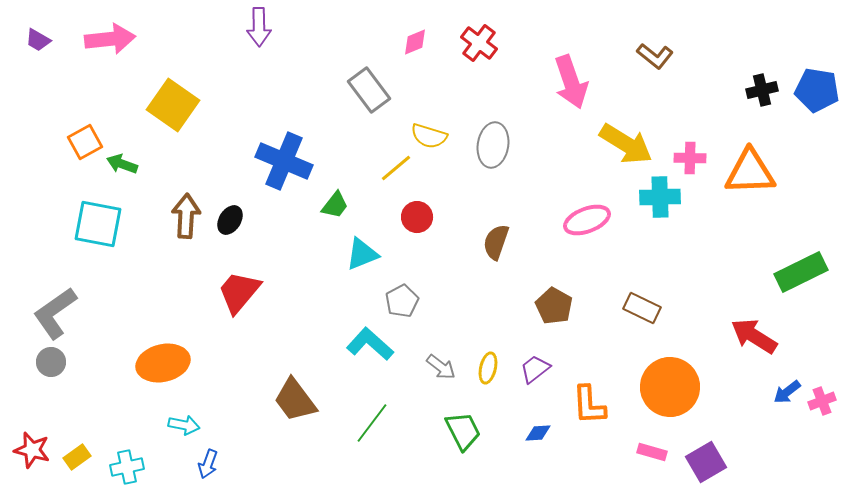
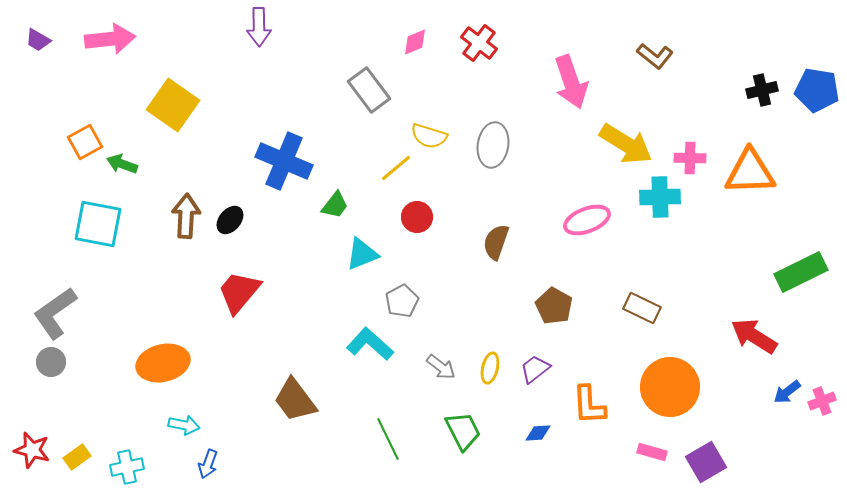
black ellipse at (230, 220): rotated 8 degrees clockwise
yellow ellipse at (488, 368): moved 2 px right
green line at (372, 423): moved 16 px right, 16 px down; rotated 63 degrees counterclockwise
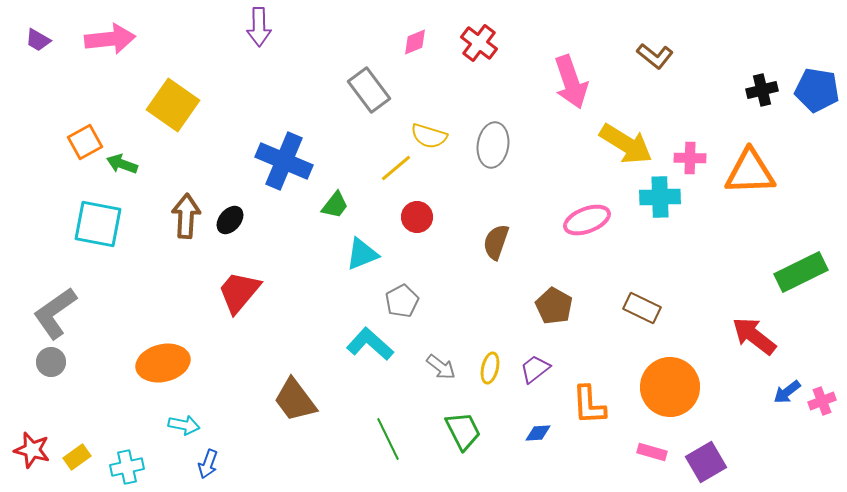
red arrow at (754, 336): rotated 6 degrees clockwise
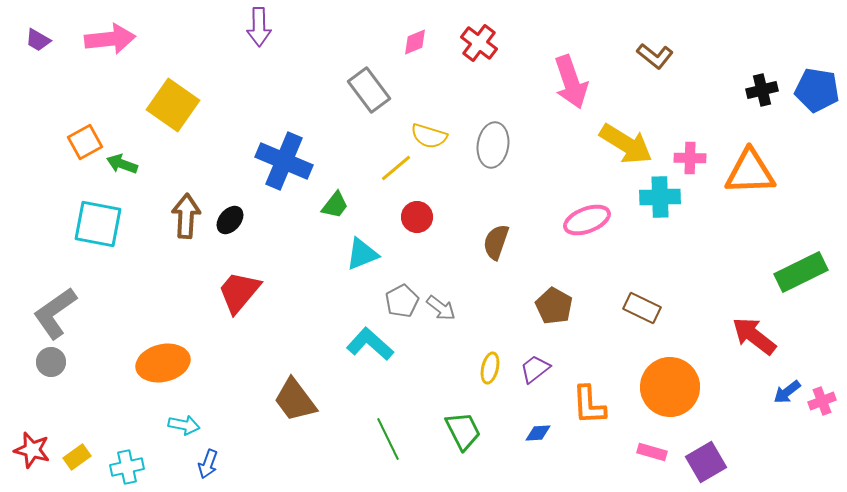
gray arrow at (441, 367): moved 59 px up
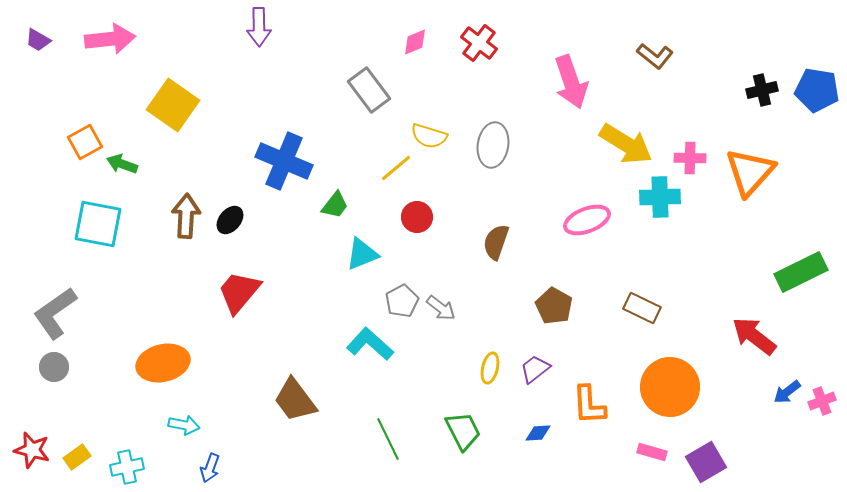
orange triangle at (750, 172): rotated 46 degrees counterclockwise
gray circle at (51, 362): moved 3 px right, 5 px down
blue arrow at (208, 464): moved 2 px right, 4 px down
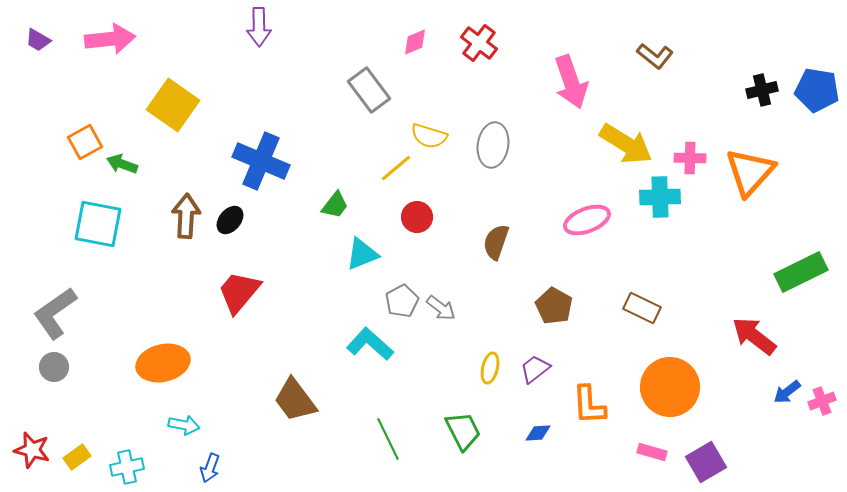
blue cross at (284, 161): moved 23 px left
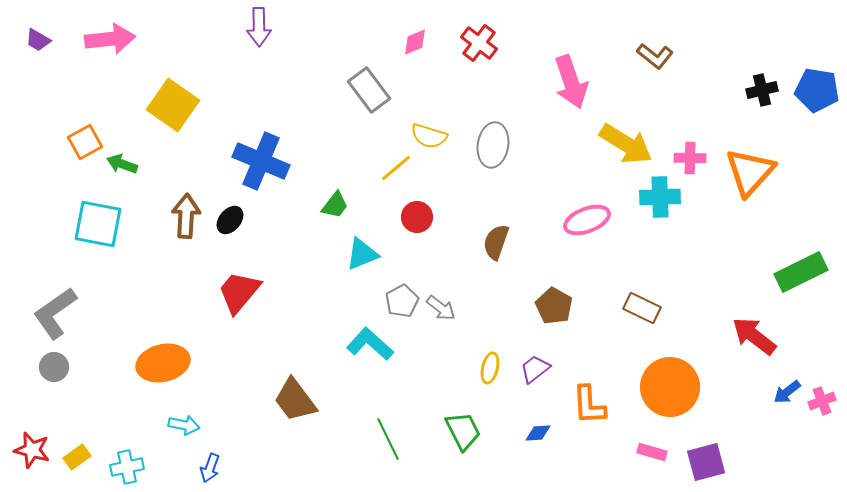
purple square at (706, 462): rotated 15 degrees clockwise
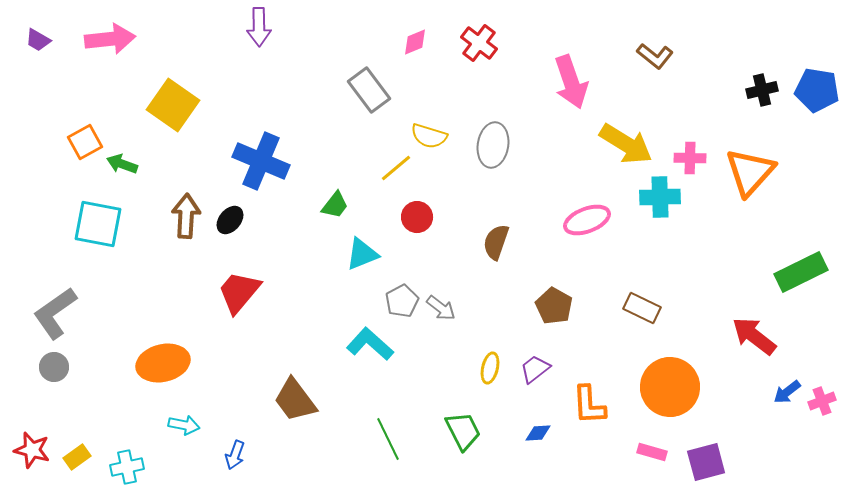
blue arrow at (210, 468): moved 25 px right, 13 px up
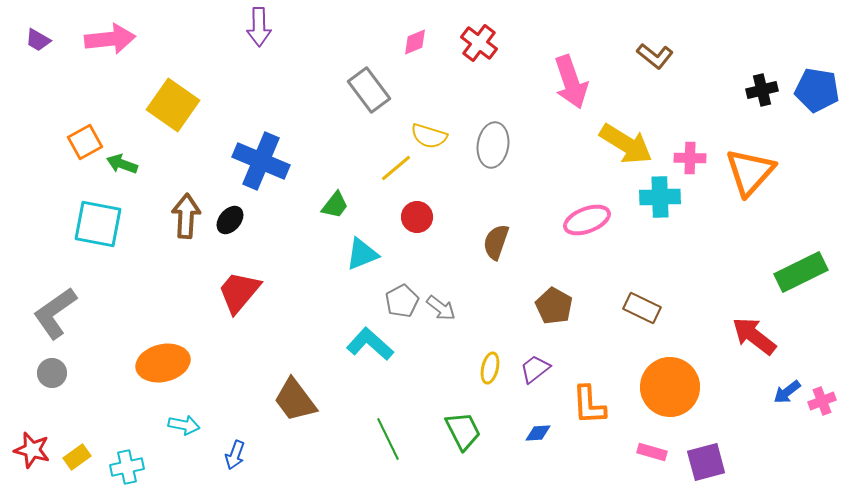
gray circle at (54, 367): moved 2 px left, 6 px down
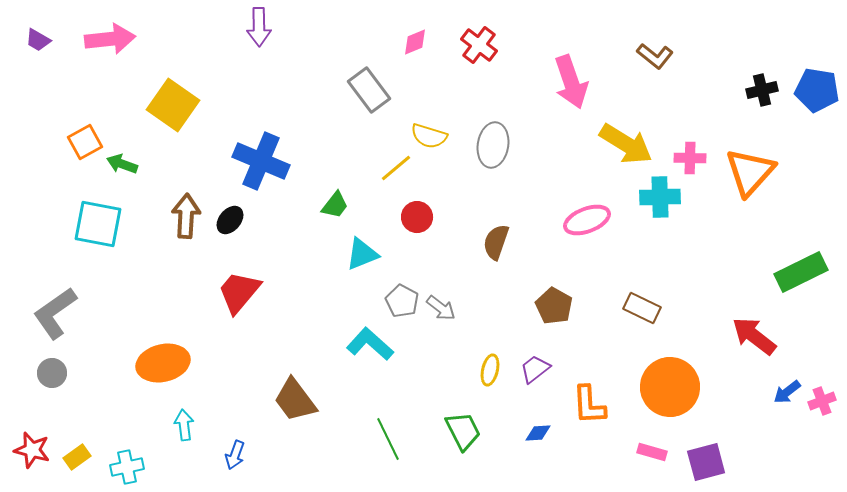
red cross at (479, 43): moved 2 px down
gray pentagon at (402, 301): rotated 16 degrees counterclockwise
yellow ellipse at (490, 368): moved 2 px down
cyan arrow at (184, 425): rotated 108 degrees counterclockwise
